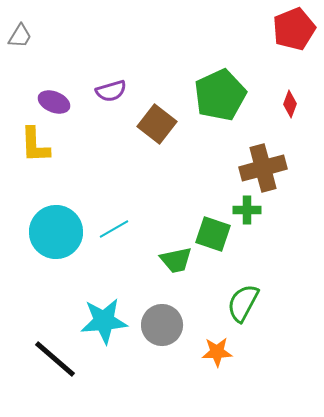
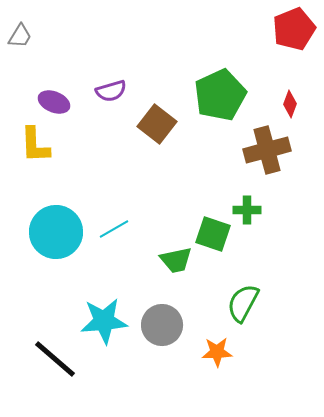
brown cross: moved 4 px right, 18 px up
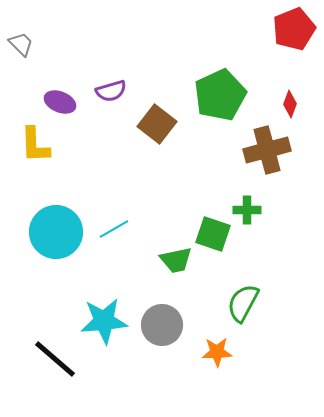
gray trapezoid: moved 1 px right, 8 px down; rotated 76 degrees counterclockwise
purple ellipse: moved 6 px right
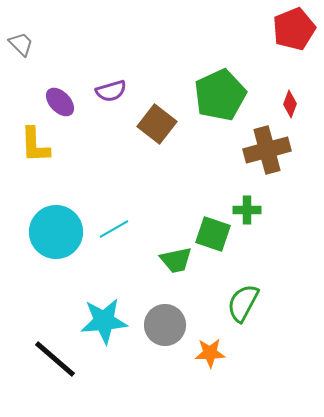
purple ellipse: rotated 24 degrees clockwise
gray circle: moved 3 px right
orange star: moved 7 px left, 1 px down
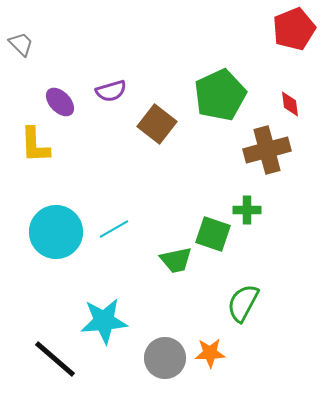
red diamond: rotated 28 degrees counterclockwise
gray circle: moved 33 px down
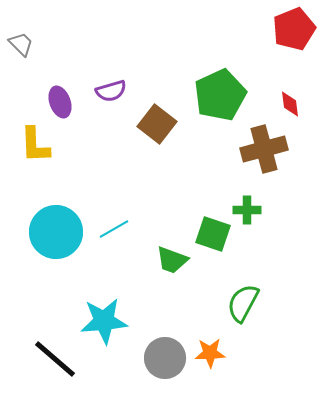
purple ellipse: rotated 24 degrees clockwise
brown cross: moved 3 px left, 1 px up
green trapezoid: moved 4 px left; rotated 32 degrees clockwise
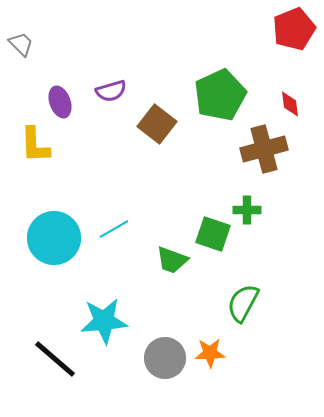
cyan circle: moved 2 px left, 6 px down
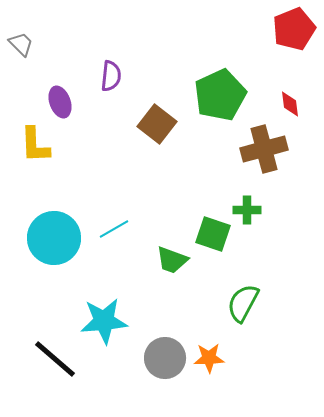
purple semicircle: moved 15 px up; rotated 68 degrees counterclockwise
orange star: moved 1 px left, 5 px down
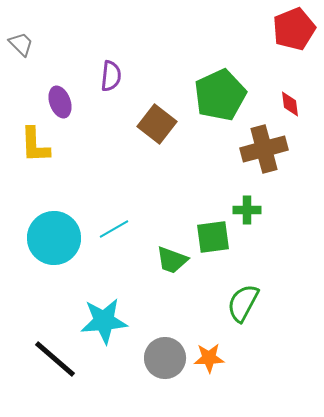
green square: moved 3 px down; rotated 27 degrees counterclockwise
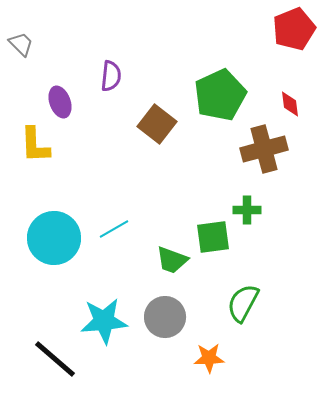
gray circle: moved 41 px up
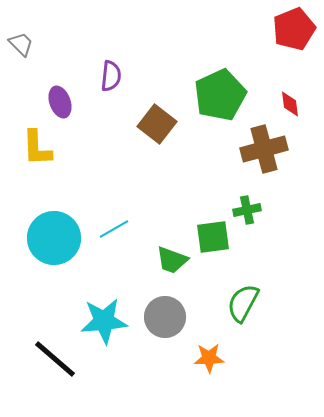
yellow L-shape: moved 2 px right, 3 px down
green cross: rotated 12 degrees counterclockwise
